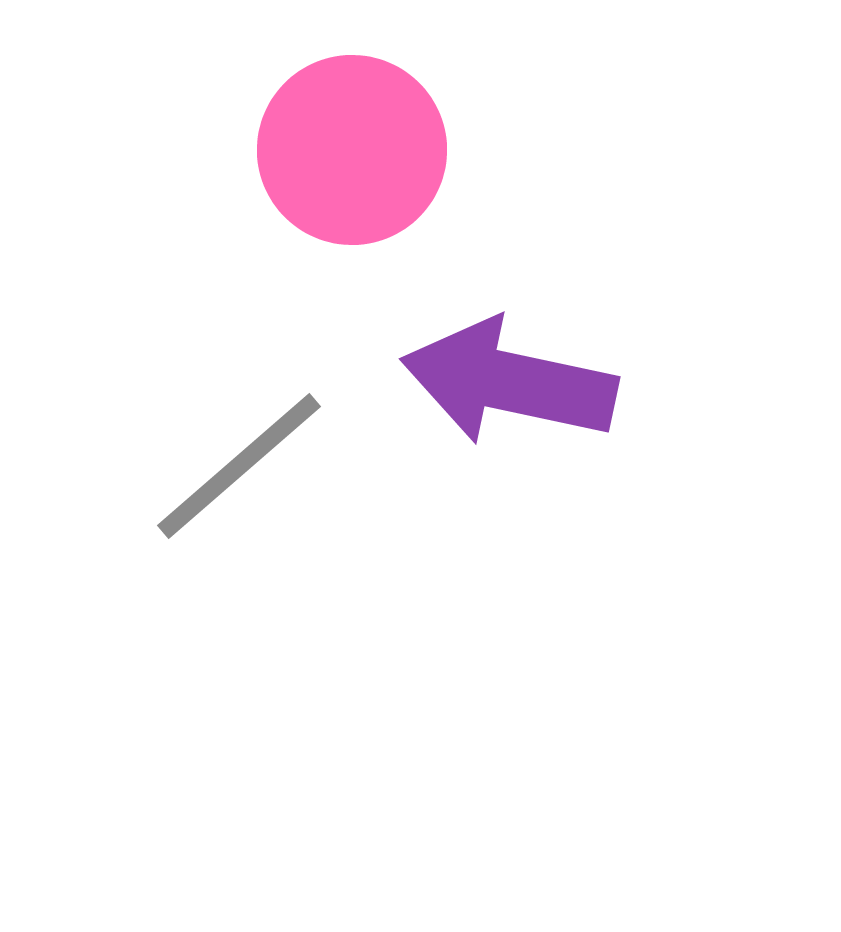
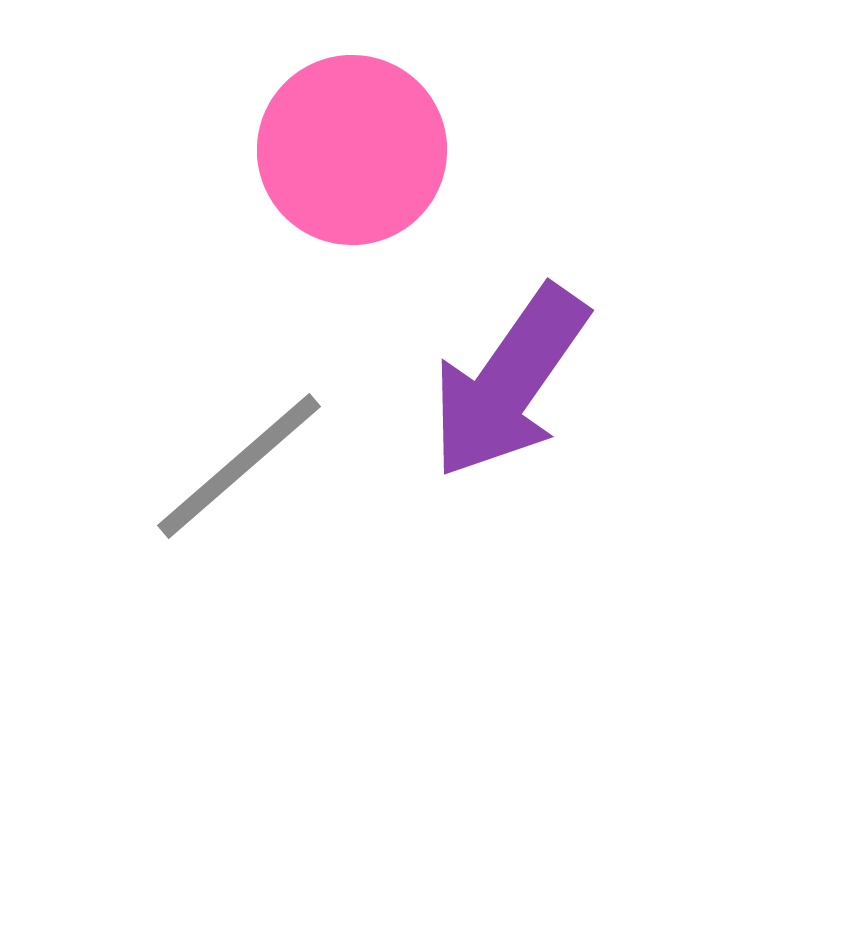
purple arrow: rotated 67 degrees counterclockwise
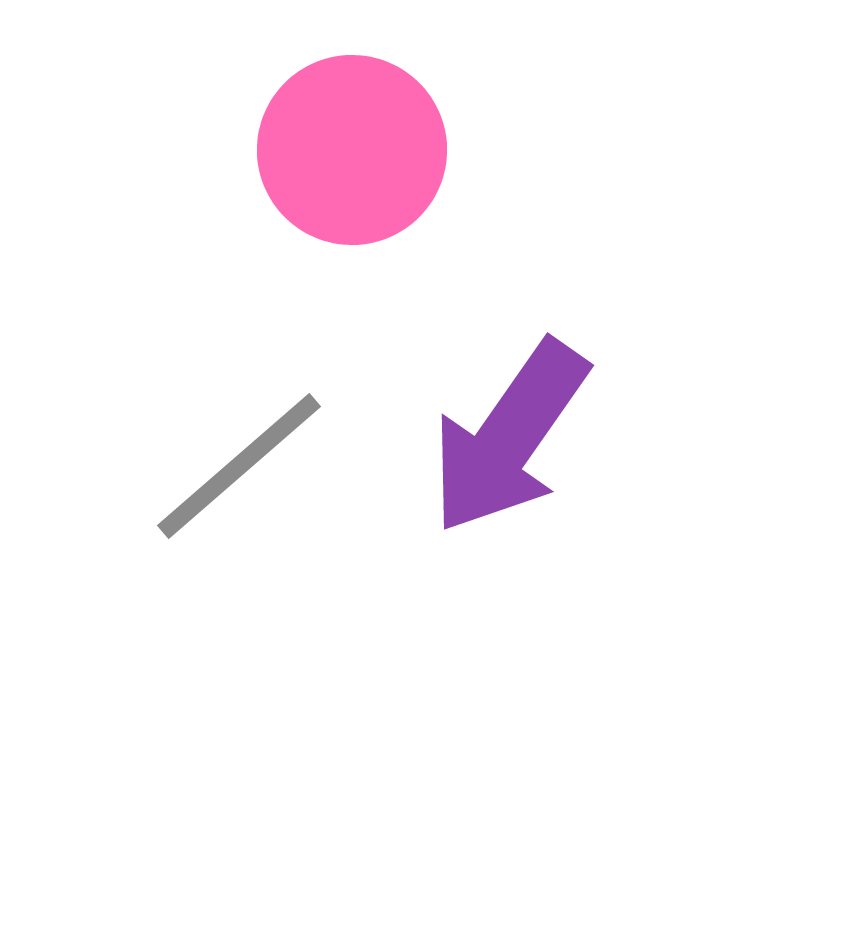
purple arrow: moved 55 px down
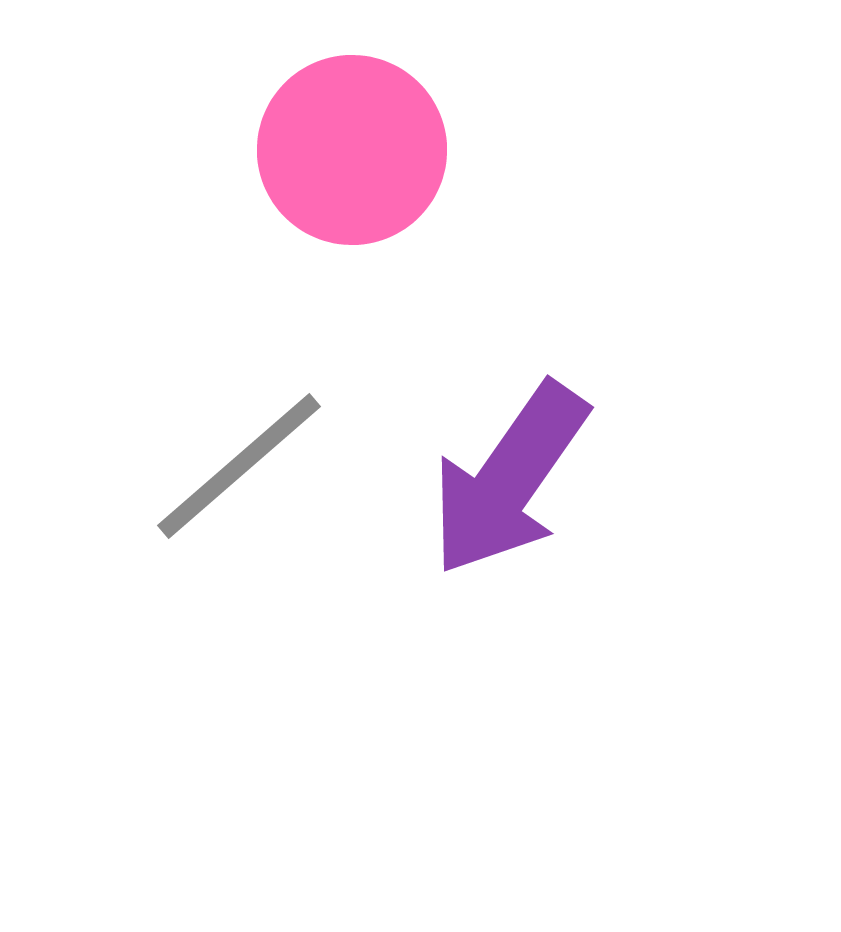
purple arrow: moved 42 px down
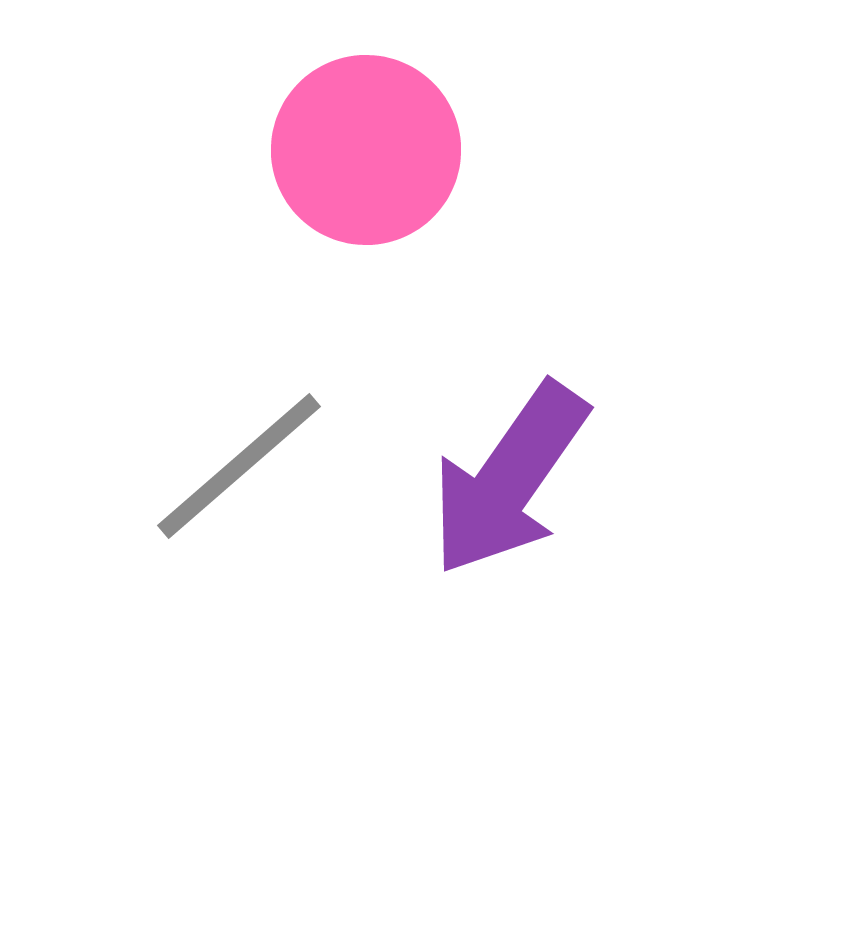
pink circle: moved 14 px right
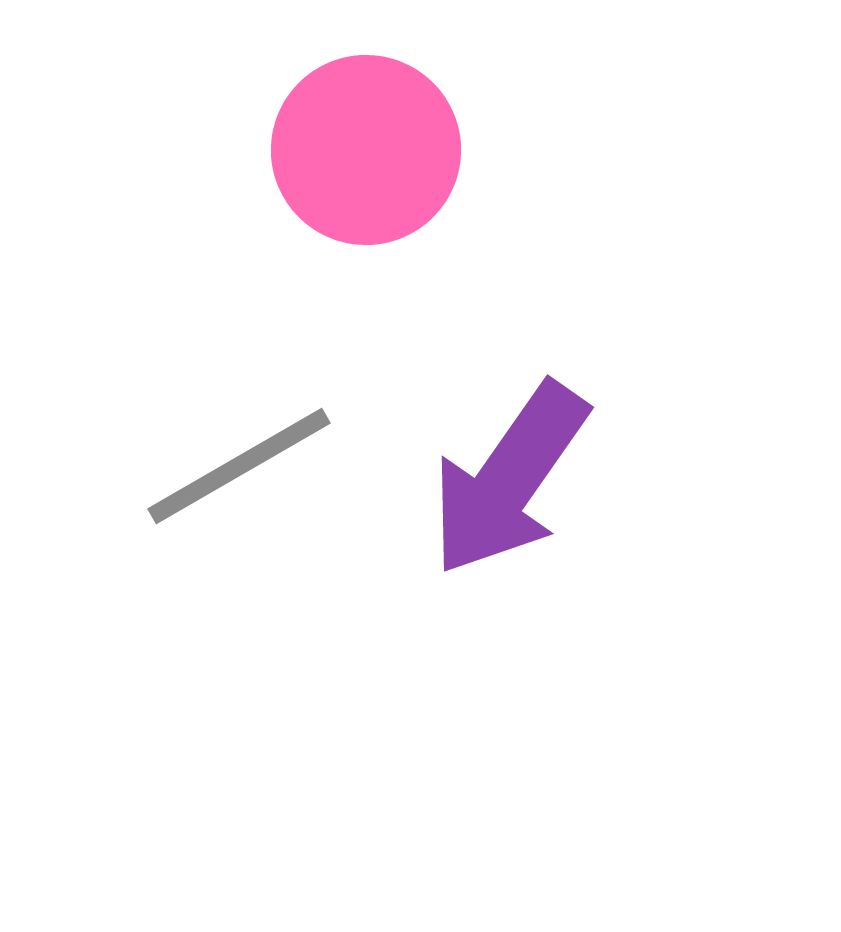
gray line: rotated 11 degrees clockwise
